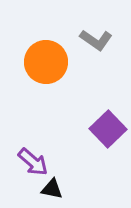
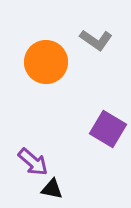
purple square: rotated 15 degrees counterclockwise
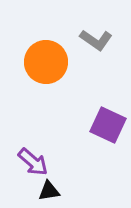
purple square: moved 4 px up; rotated 6 degrees counterclockwise
black triangle: moved 3 px left, 2 px down; rotated 20 degrees counterclockwise
